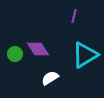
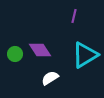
purple diamond: moved 2 px right, 1 px down
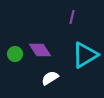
purple line: moved 2 px left, 1 px down
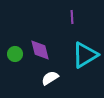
purple line: rotated 16 degrees counterclockwise
purple diamond: rotated 20 degrees clockwise
